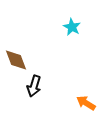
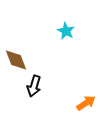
cyan star: moved 6 px left, 4 px down
orange arrow: rotated 114 degrees clockwise
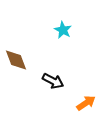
cyan star: moved 3 px left, 1 px up
black arrow: moved 19 px right, 5 px up; rotated 80 degrees counterclockwise
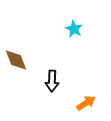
cyan star: moved 11 px right, 1 px up
black arrow: moved 1 px left; rotated 65 degrees clockwise
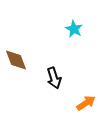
black arrow: moved 2 px right, 3 px up; rotated 20 degrees counterclockwise
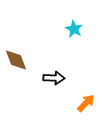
black arrow: rotated 70 degrees counterclockwise
orange arrow: rotated 12 degrees counterclockwise
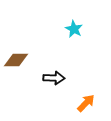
brown diamond: rotated 70 degrees counterclockwise
